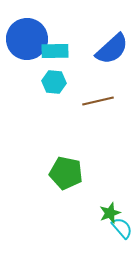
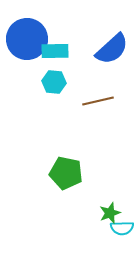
cyan semicircle: rotated 130 degrees clockwise
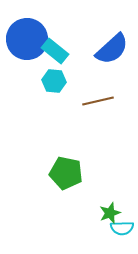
cyan rectangle: rotated 40 degrees clockwise
cyan hexagon: moved 1 px up
